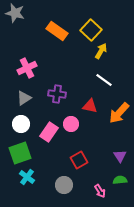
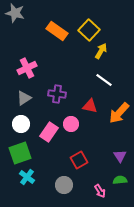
yellow square: moved 2 px left
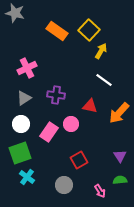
purple cross: moved 1 px left, 1 px down
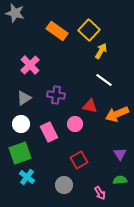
pink cross: moved 3 px right, 3 px up; rotated 18 degrees counterclockwise
orange arrow: moved 2 px left, 1 px down; rotated 25 degrees clockwise
pink circle: moved 4 px right
pink rectangle: rotated 60 degrees counterclockwise
purple triangle: moved 2 px up
pink arrow: moved 2 px down
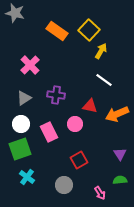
green square: moved 4 px up
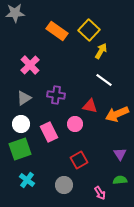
gray star: rotated 18 degrees counterclockwise
cyan cross: moved 3 px down
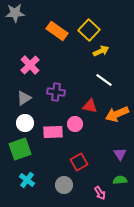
yellow arrow: rotated 35 degrees clockwise
purple cross: moved 3 px up
white circle: moved 4 px right, 1 px up
pink rectangle: moved 4 px right; rotated 66 degrees counterclockwise
red square: moved 2 px down
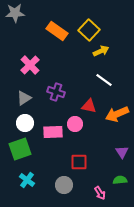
purple cross: rotated 12 degrees clockwise
red triangle: moved 1 px left
purple triangle: moved 2 px right, 2 px up
red square: rotated 30 degrees clockwise
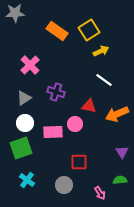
yellow square: rotated 15 degrees clockwise
green square: moved 1 px right, 1 px up
